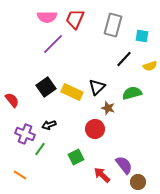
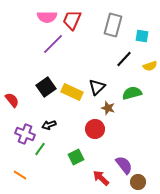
red trapezoid: moved 3 px left, 1 px down
red arrow: moved 1 px left, 3 px down
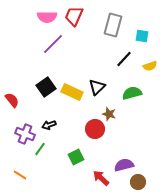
red trapezoid: moved 2 px right, 4 px up
brown star: moved 1 px right, 6 px down
purple semicircle: rotated 66 degrees counterclockwise
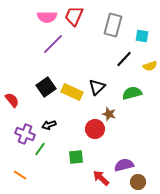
green square: rotated 21 degrees clockwise
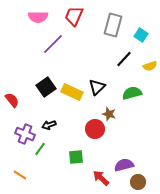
pink semicircle: moved 9 px left
cyan square: moved 1 px left, 1 px up; rotated 24 degrees clockwise
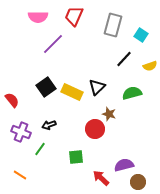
purple cross: moved 4 px left, 2 px up
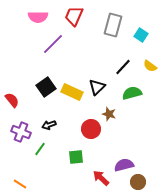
black line: moved 1 px left, 8 px down
yellow semicircle: rotated 56 degrees clockwise
red circle: moved 4 px left
orange line: moved 9 px down
